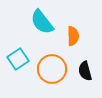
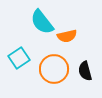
orange semicircle: moved 6 px left; rotated 78 degrees clockwise
cyan square: moved 1 px right, 1 px up
orange circle: moved 2 px right
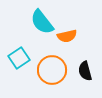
orange circle: moved 2 px left, 1 px down
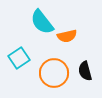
orange circle: moved 2 px right, 3 px down
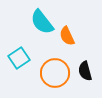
orange semicircle: rotated 78 degrees clockwise
orange circle: moved 1 px right
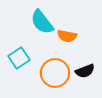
orange semicircle: rotated 54 degrees counterclockwise
black semicircle: rotated 96 degrees counterclockwise
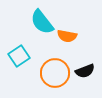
cyan square: moved 2 px up
